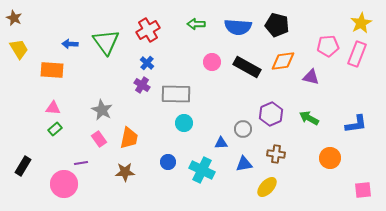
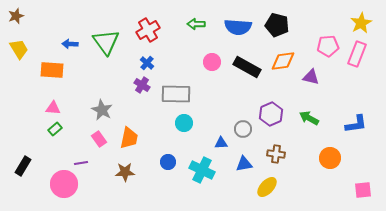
brown star at (14, 18): moved 2 px right, 2 px up; rotated 28 degrees clockwise
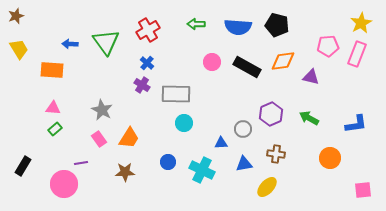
orange trapezoid at (129, 138): rotated 20 degrees clockwise
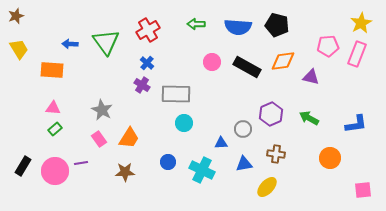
pink circle at (64, 184): moved 9 px left, 13 px up
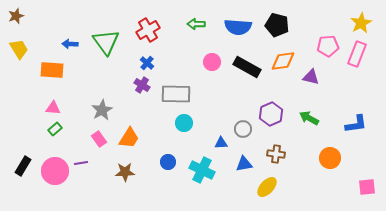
gray star at (102, 110): rotated 15 degrees clockwise
pink square at (363, 190): moved 4 px right, 3 px up
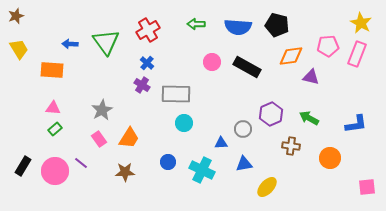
yellow star at (361, 23): rotated 15 degrees counterclockwise
orange diamond at (283, 61): moved 8 px right, 5 px up
brown cross at (276, 154): moved 15 px right, 8 px up
purple line at (81, 163): rotated 48 degrees clockwise
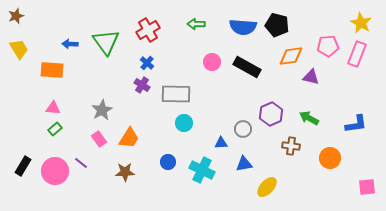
blue semicircle at (238, 27): moved 5 px right
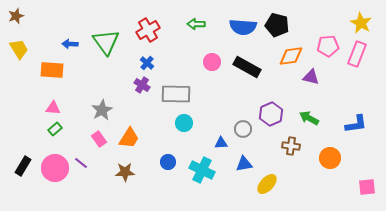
pink circle at (55, 171): moved 3 px up
yellow ellipse at (267, 187): moved 3 px up
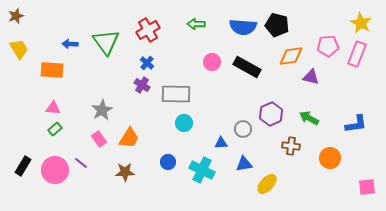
pink circle at (55, 168): moved 2 px down
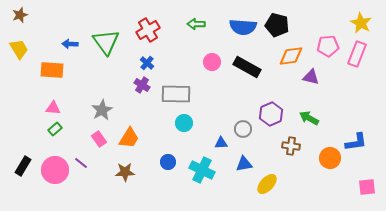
brown star at (16, 16): moved 4 px right, 1 px up
blue L-shape at (356, 124): moved 18 px down
